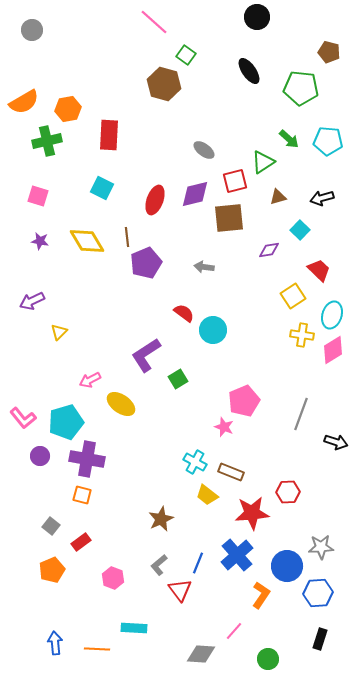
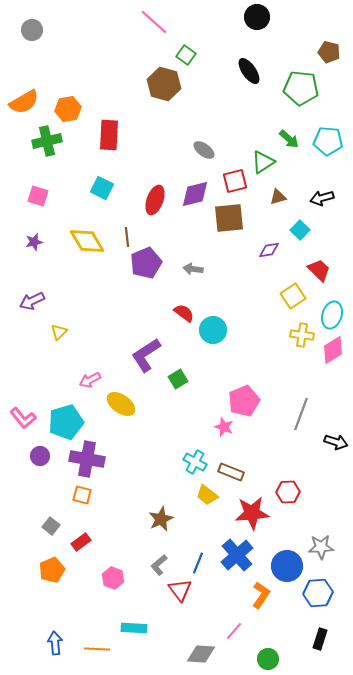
purple star at (40, 241): moved 6 px left, 1 px down; rotated 24 degrees counterclockwise
gray arrow at (204, 267): moved 11 px left, 2 px down
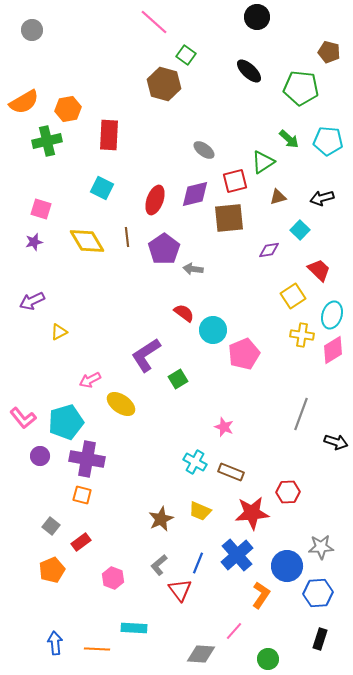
black ellipse at (249, 71): rotated 12 degrees counterclockwise
pink square at (38, 196): moved 3 px right, 13 px down
purple pentagon at (146, 263): moved 18 px right, 14 px up; rotated 12 degrees counterclockwise
yellow triangle at (59, 332): rotated 18 degrees clockwise
pink pentagon at (244, 401): moved 47 px up
yellow trapezoid at (207, 495): moved 7 px left, 16 px down; rotated 15 degrees counterclockwise
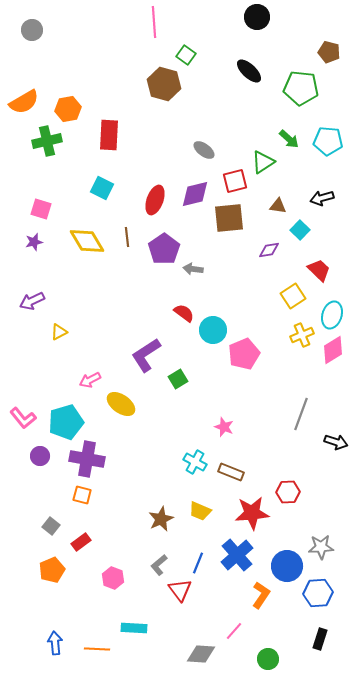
pink line at (154, 22): rotated 44 degrees clockwise
brown triangle at (278, 197): moved 9 px down; rotated 24 degrees clockwise
yellow cross at (302, 335): rotated 30 degrees counterclockwise
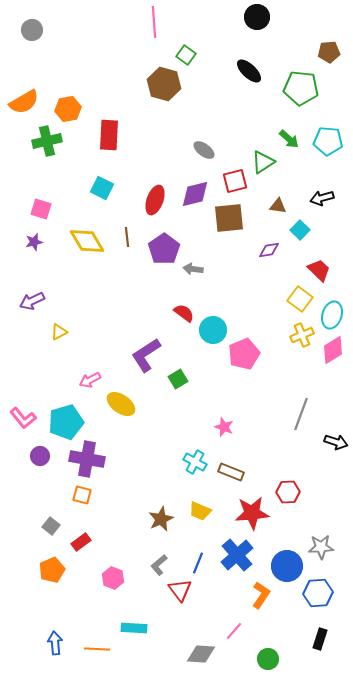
brown pentagon at (329, 52): rotated 20 degrees counterclockwise
yellow square at (293, 296): moved 7 px right, 3 px down; rotated 20 degrees counterclockwise
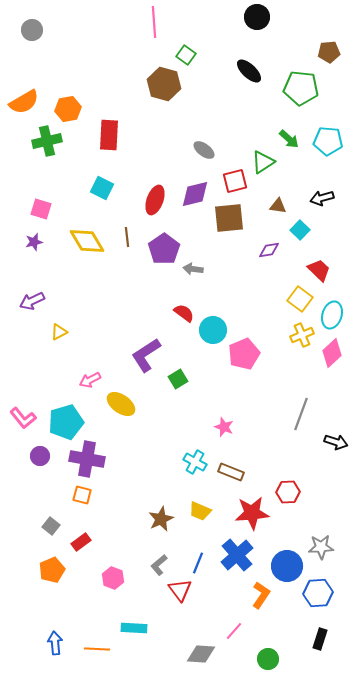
pink diamond at (333, 350): moved 1 px left, 3 px down; rotated 12 degrees counterclockwise
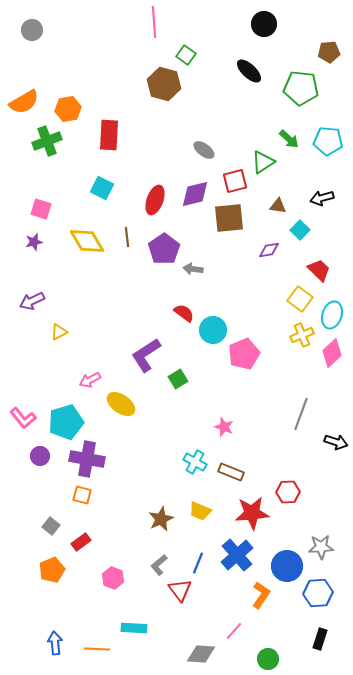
black circle at (257, 17): moved 7 px right, 7 px down
green cross at (47, 141): rotated 8 degrees counterclockwise
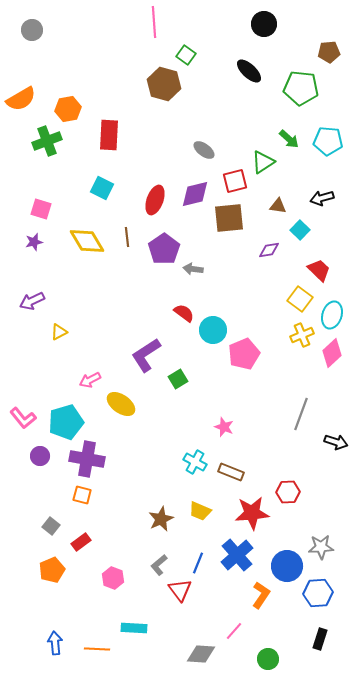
orange semicircle at (24, 102): moved 3 px left, 3 px up
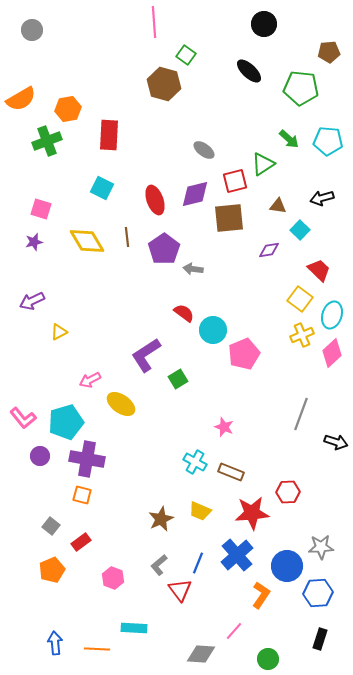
green triangle at (263, 162): moved 2 px down
red ellipse at (155, 200): rotated 40 degrees counterclockwise
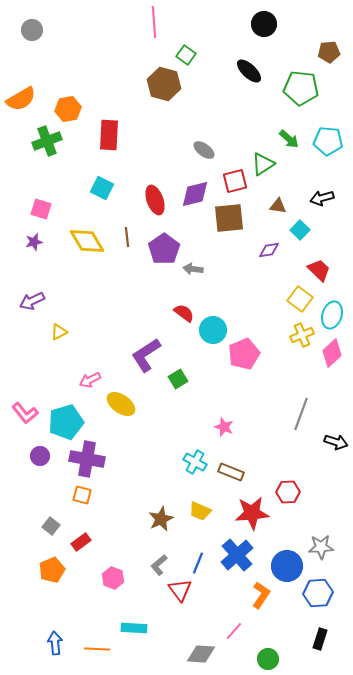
pink L-shape at (23, 418): moved 2 px right, 5 px up
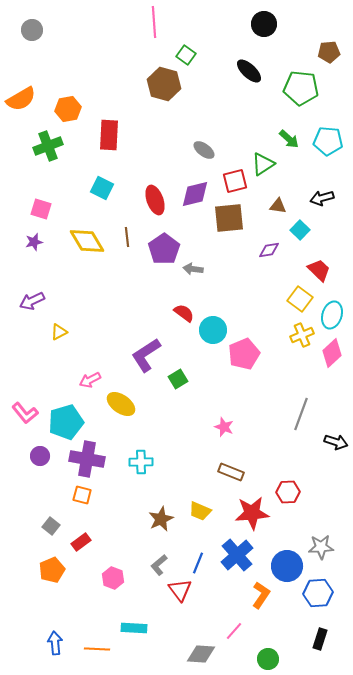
green cross at (47, 141): moved 1 px right, 5 px down
cyan cross at (195, 462): moved 54 px left; rotated 30 degrees counterclockwise
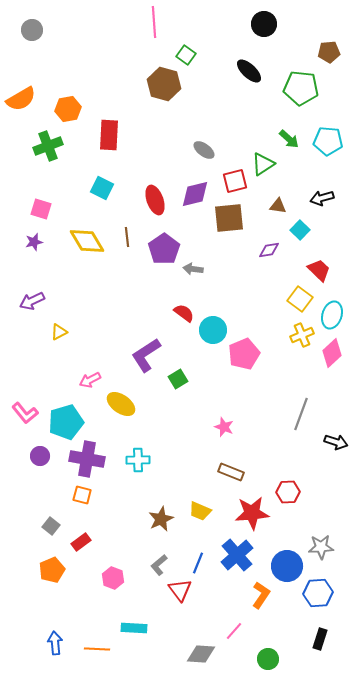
cyan cross at (141, 462): moved 3 px left, 2 px up
